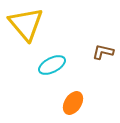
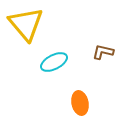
cyan ellipse: moved 2 px right, 3 px up
orange ellipse: moved 7 px right; rotated 45 degrees counterclockwise
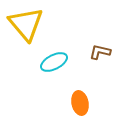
brown L-shape: moved 3 px left
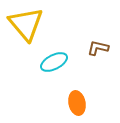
brown L-shape: moved 2 px left, 4 px up
orange ellipse: moved 3 px left
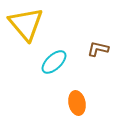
brown L-shape: moved 1 px down
cyan ellipse: rotated 16 degrees counterclockwise
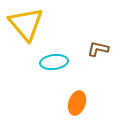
cyan ellipse: rotated 36 degrees clockwise
orange ellipse: rotated 30 degrees clockwise
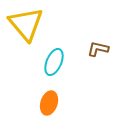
cyan ellipse: rotated 60 degrees counterclockwise
orange ellipse: moved 28 px left
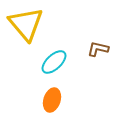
cyan ellipse: rotated 24 degrees clockwise
orange ellipse: moved 3 px right, 3 px up
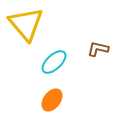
orange ellipse: rotated 20 degrees clockwise
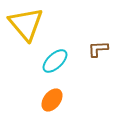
brown L-shape: rotated 15 degrees counterclockwise
cyan ellipse: moved 1 px right, 1 px up
